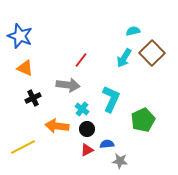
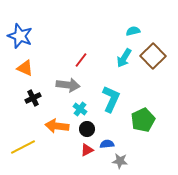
brown square: moved 1 px right, 3 px down
cyan cross: moved 2 px left
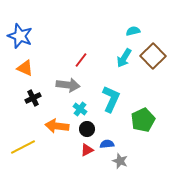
gray star: rotated 14 degrees clockwise
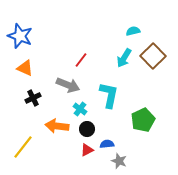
gray arrow: rotated 15 degrees clockwise
cyan L-shape: moved 2 px left, 4 px up; rotated 12 degrees counterclockwise
yellow line: rotated 25 degrees counterclockwise
gray star: moved 1 px left
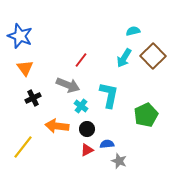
orange triangle: rotated 30 degrees clockwise
cyan cross: moved 1 px right, 3 px up
green pentagon: moved 3 px right, 5 px up
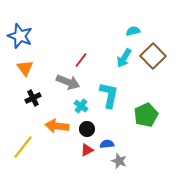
gray arrow: moved 3 px up
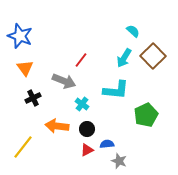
cyan semicircle: rotated 56 degrees clockwise
gray arrow: moved 4 px left, 1 px up
cyan L-shape: moved 7 px right, 5 px up; rotated 84 degrees clockwise
cyan cross: moved 1 px right, 2 px up
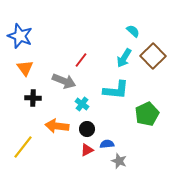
black cross: rotated 28 degrees clockwise
green pentagon: moved 1 px right, 1 px up
